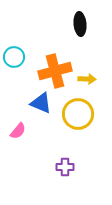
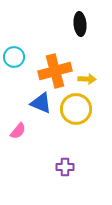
yellow circle: moved 2 px left, 5 px up
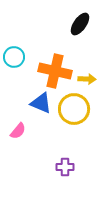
black ellipse: rotated 40 degrees clockwise
orange cross: rotated 28 degrees clockwise
yellow circle: moved 2 px left
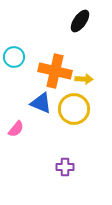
black ellipse: moved 3 px up
yellow arrow: moved 3 px left
pink semicircle: moved 2 px left, 2 px up
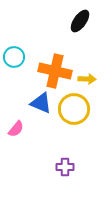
yellow arrow: moved 3 px right
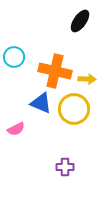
pink semicircle: rotated 24 degrees clockwise
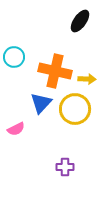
blue triangle: rotated 50 degrees clockwise
yellow circle: moved 1 px right
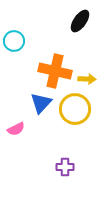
cyan circle: moved 16 px up
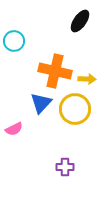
pink semicircle: moved 2 px left
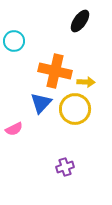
yellow arrow: moved 1 px left, 3 px down
purple cross: rotated 18 degrees counterclockwise
